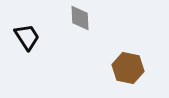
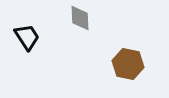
brown hexagon: moved 4 px up
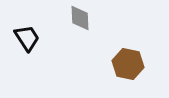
black trapezoid: moved 1 px down
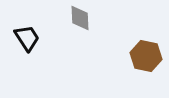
brown hexagon: moved 18 px right, 8 px up
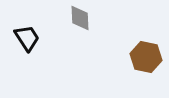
brown hexagon: moved 1 px down
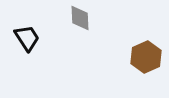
brown hexagon: rotated 24 degrees clockwise
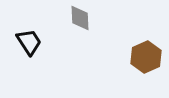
black trapezoid: moved 2 px right, 4 px down
